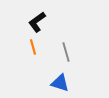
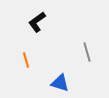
orange line: moved 7 px left, 13 px down
gray line: moved 21 px right
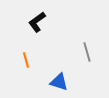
blue triangle: moved 1 px left, 1 px up
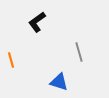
gray line: moved 8 px left
orange line: moved 15 px left
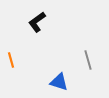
gray line: moved 9 px right, 8 px down
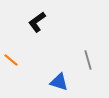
orange line: rotated 35 degrees counterclockwise
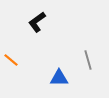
blue triangle: moved 4 px up; rotated 18 degrees counterclockwise
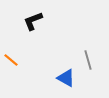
black L-shape: moved 4 px left, 1 px up; rotated 15 degrees clockwise
blue triangle: moved 7 px right; rotated 30 degrees clockwise
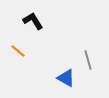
black L-shape: rotated 80 degrees clockwise
orange line: moved 7 px right, 9 px up
